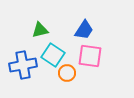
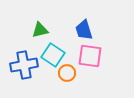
blue trapezoid: rotated 130 degrees clockwise
blue cross: moved 1 px right
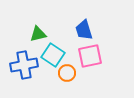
green triangle: moved 2 px left, 4 px down
pink square: rotated 20 degrees counterclockwise
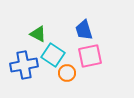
green triangle: rotated 42 degrees clockwise
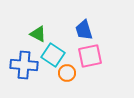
blue cross: rotated 16 degrees clockwise
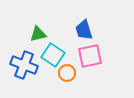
green triangle: rotated 42 degrees counterclockwise
blue cross: rotated 16 degrees clockwise
